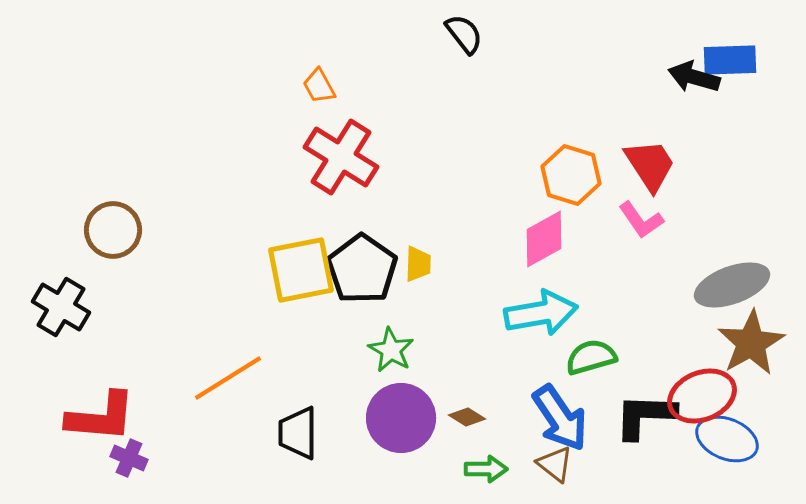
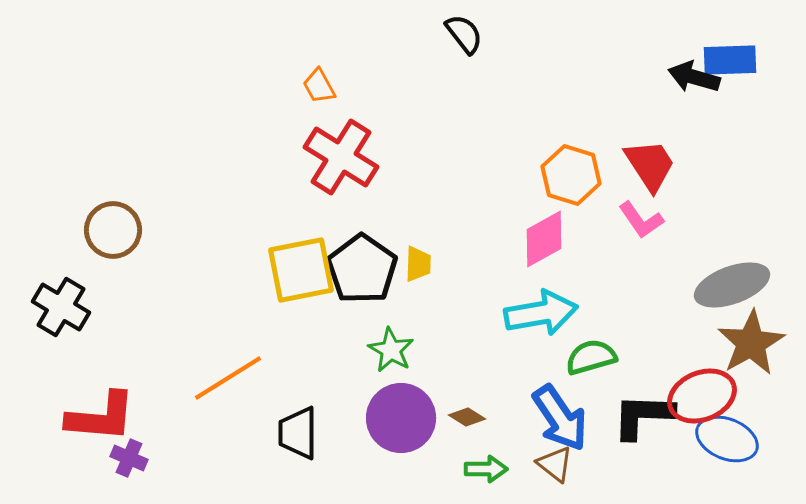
black L-shape: moved 2 px left
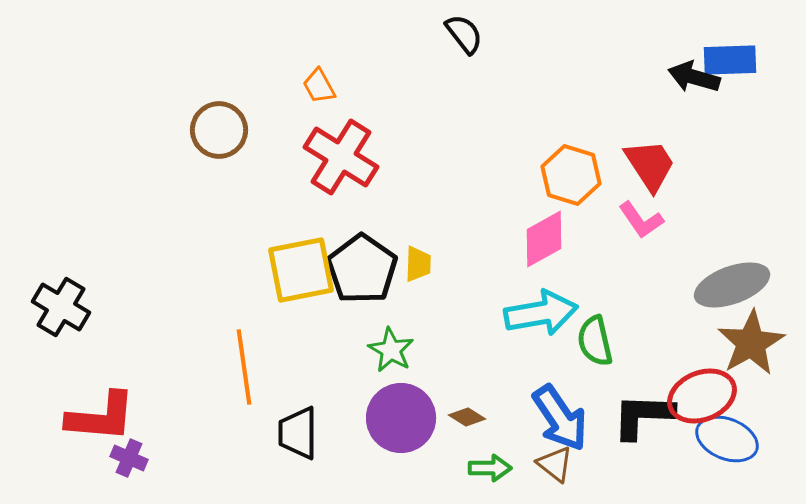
brown circle: moved 106 px right, 100 px up
green semicircle: moved 4 px right, 16 px up; rotated 87 degrees counterclockwise
orange line: moved 16 px right, 11 px up; rotated 66 degrees counterclockwise
green arrow: moved 4 px right, 1 px up
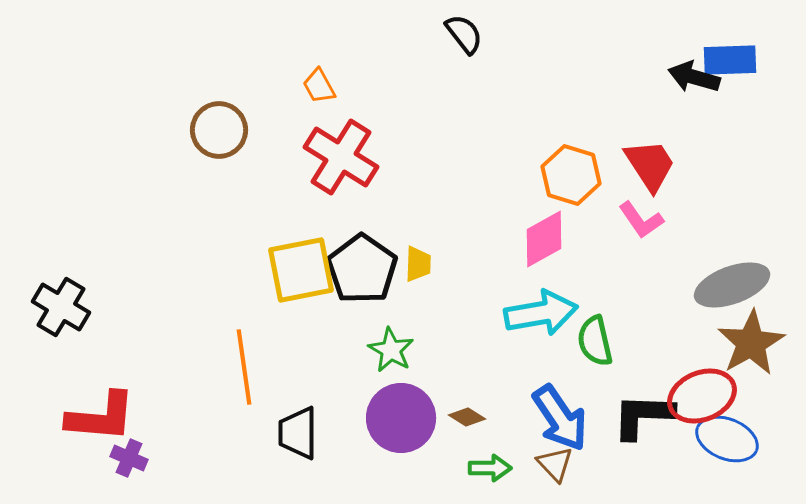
brown triangle: rotated 9 degrees clockwise
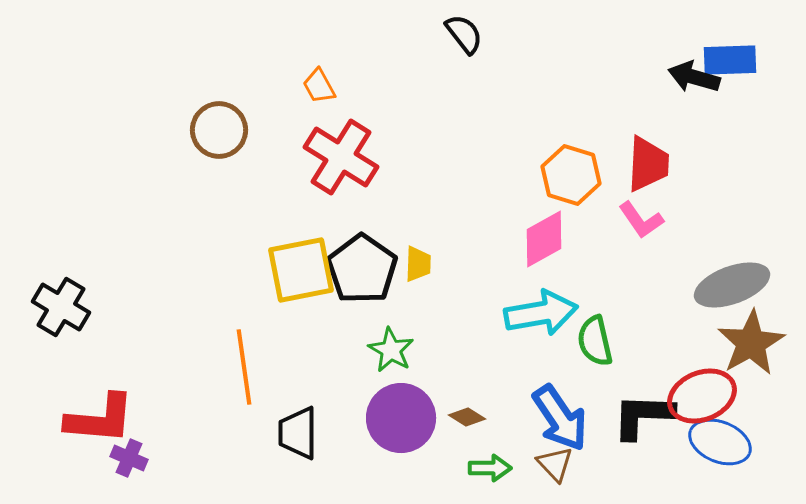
red trapezoid: moved 2 px left, 1 px up; rotated 36 degrees clockwise
red L-shape: moved 1 px left, 2 px down
blue ellipse: moved 7 px left, 3 px down
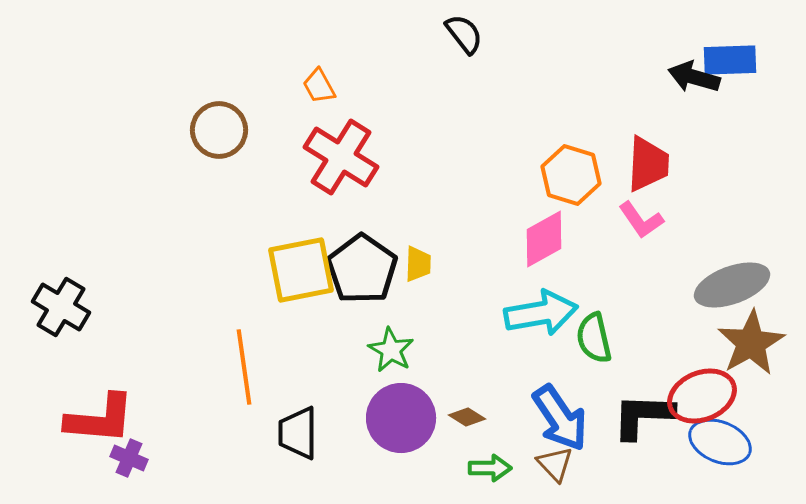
green semicircle: moved 1 px left, 3 px up
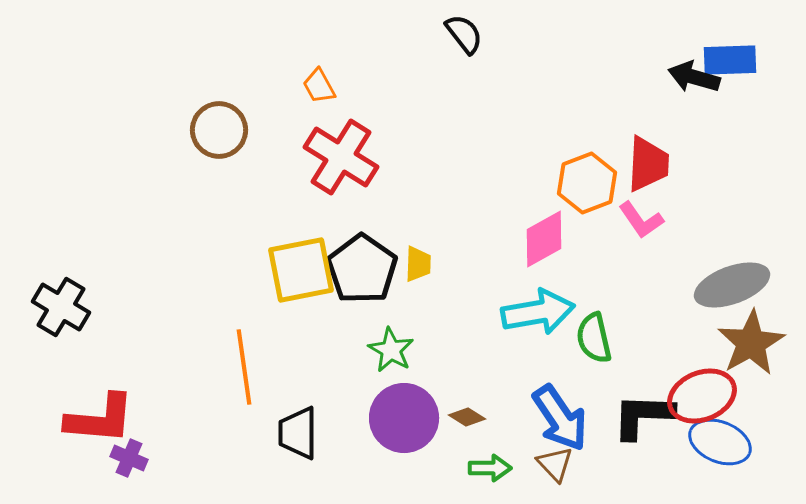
orange hexagon: moved 16 px right, 8 px down; rotated 22 degrees clockwise
cyan arrow: moved 3 px left, 1 px up
purple circle: moved 3 px right
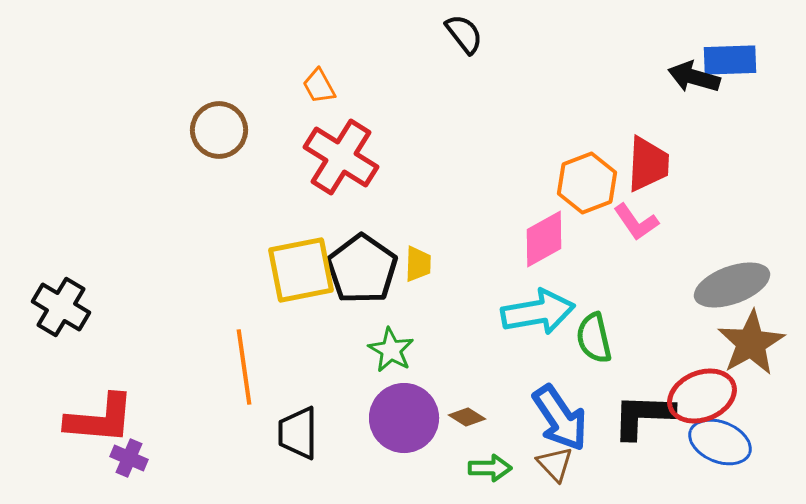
pink L-shape: moved 5 px left, 2 px down
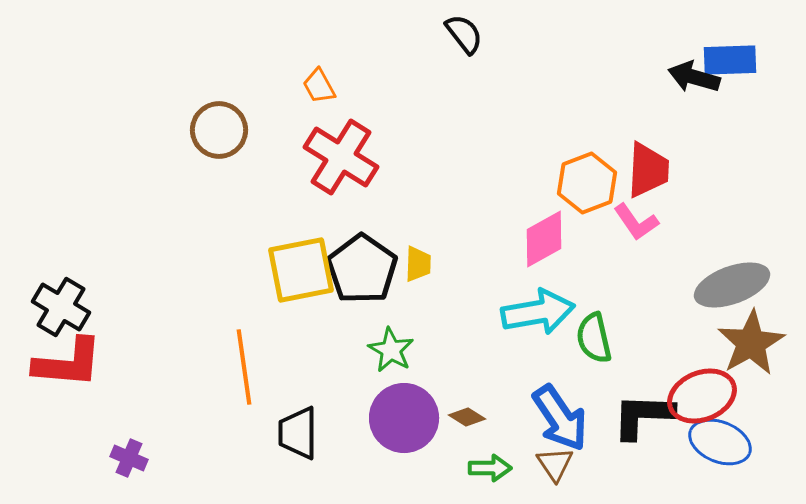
red trapezoid: moved 6 px down
red L-shape: moved 32 px left, 56 px up
brown triangle: rotated 9 degrees clockwise
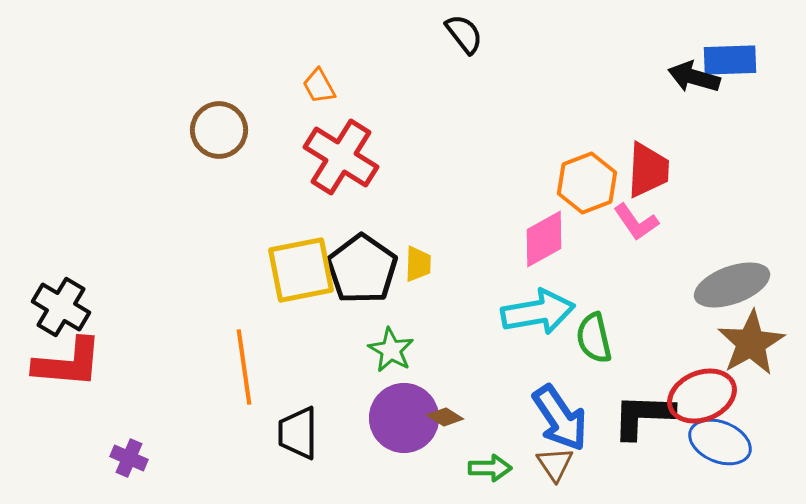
brown diamond: moved 22 px left
